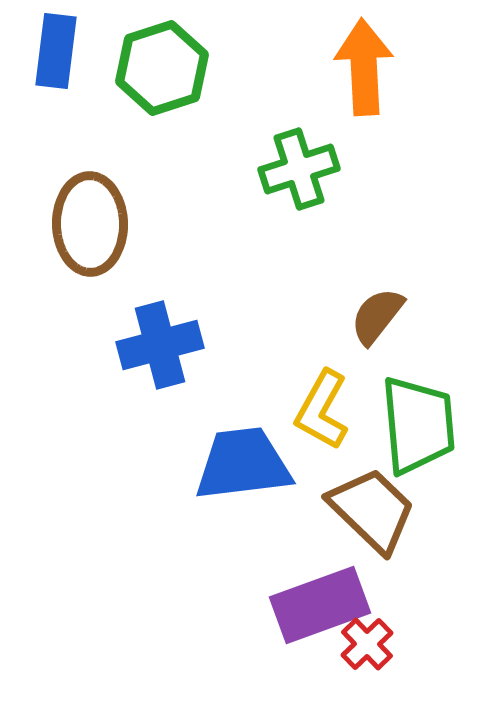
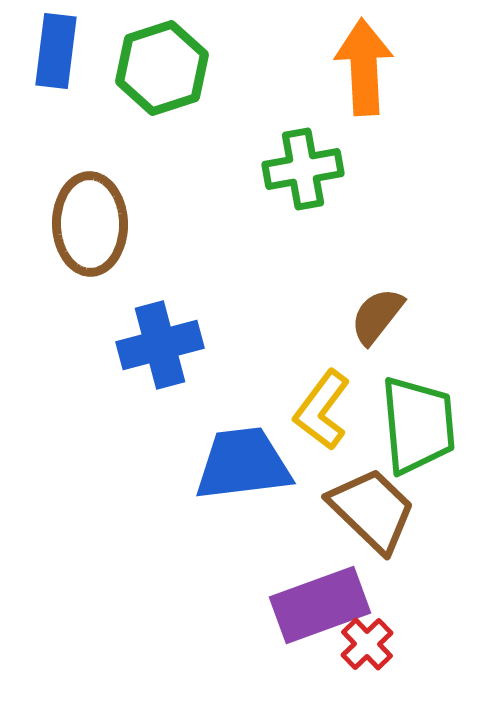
green cross: moved 4 px right; rotated 8 degrees clockwise
yellow L-shape: rotated 8 degrees clockwise
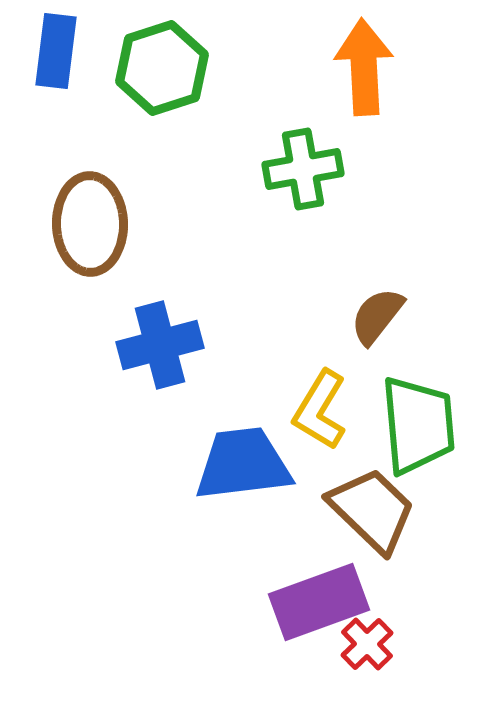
yellow L-shape: moved 2 px left; rotated 6 degrees counterclockwise
purple rectangle: moved 1 px left, 3 px up
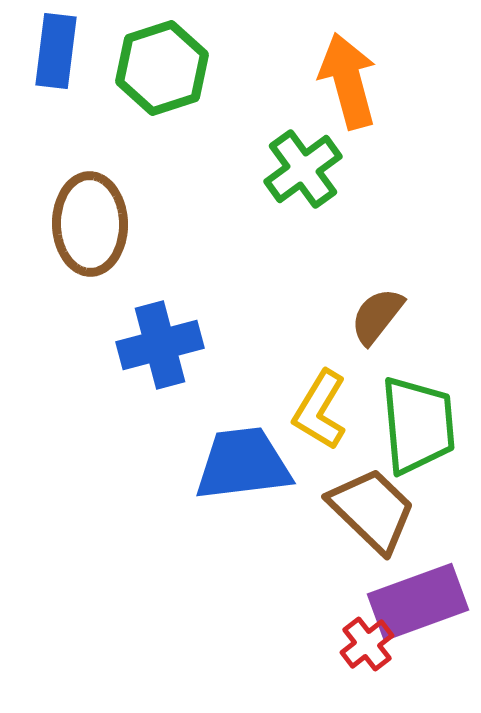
orange arrow: moved 16 px left, 14 px down; rotated 12 degrees counterclockwise
green cross: rotated 26 degrees counterclockwise
purple rectangle: moved 99 px right
red cross: rotated 6 degrees clockwise
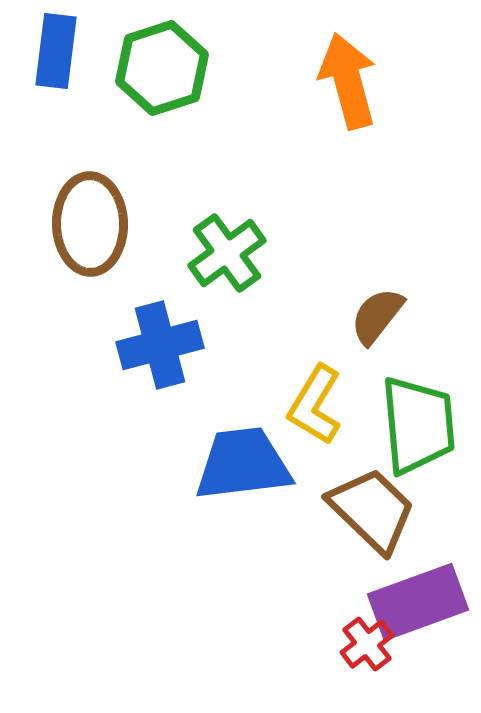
green cross: moved 76 px left, 84 px down
yellow L-shape: moved 5 px left, 5 px up
